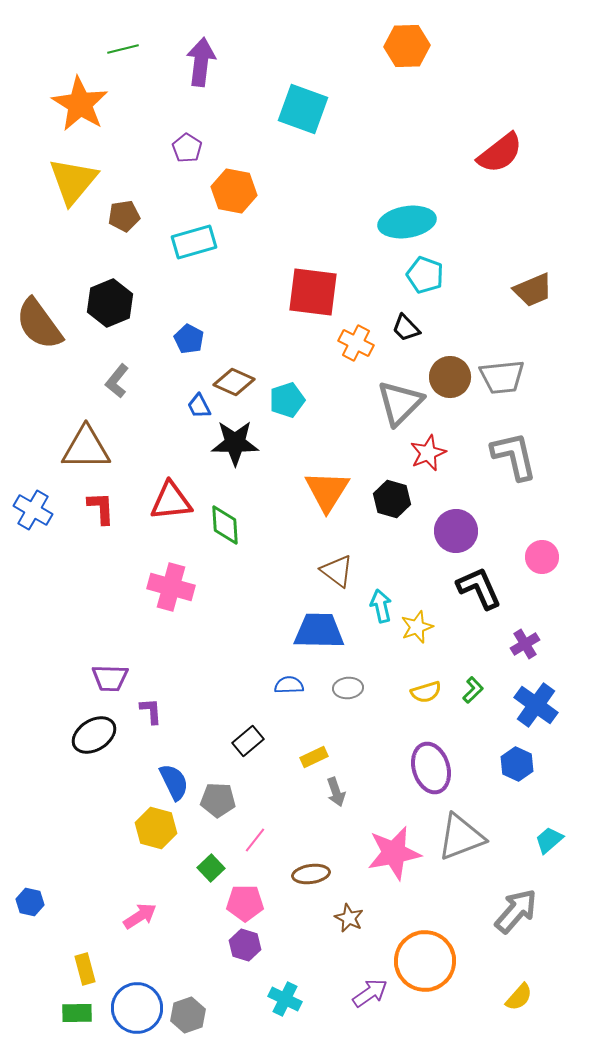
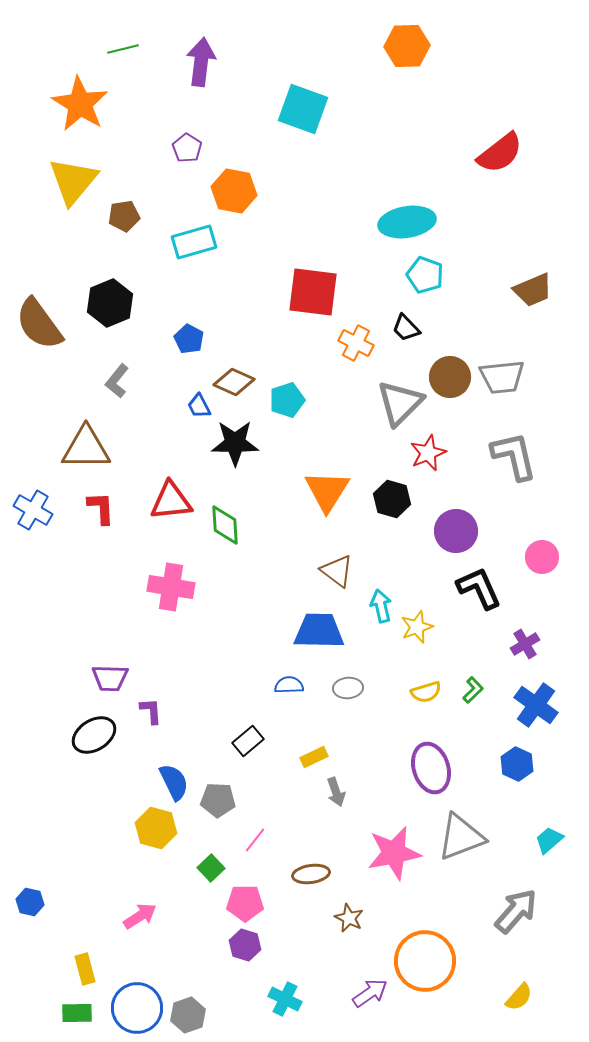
pink cross at (171, 587): rotated 6 degrees counterclockwise
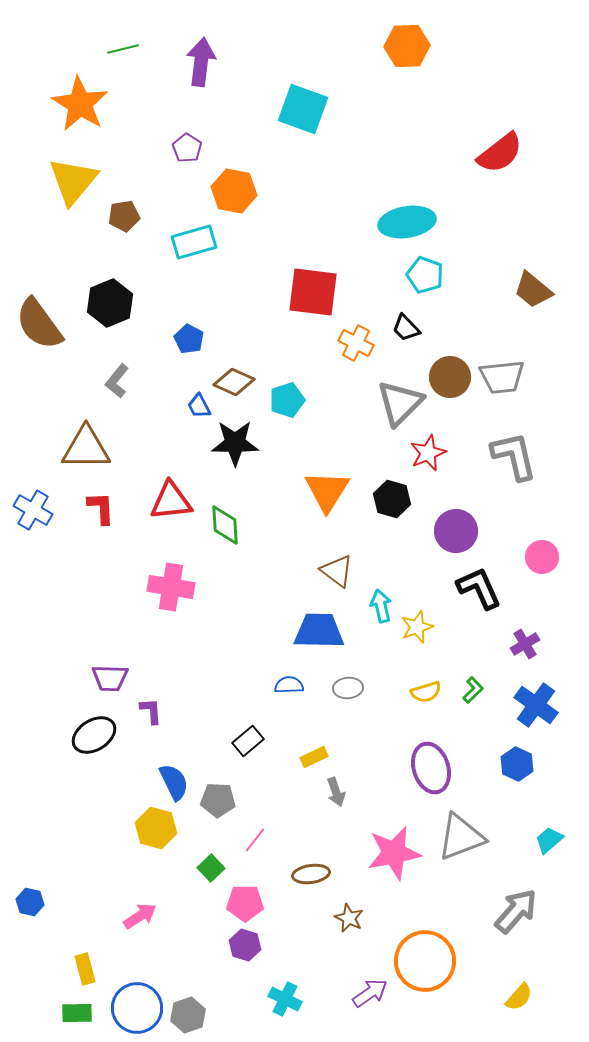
brown trapezoid at (533, 290): rotated 63 degrees clockwise
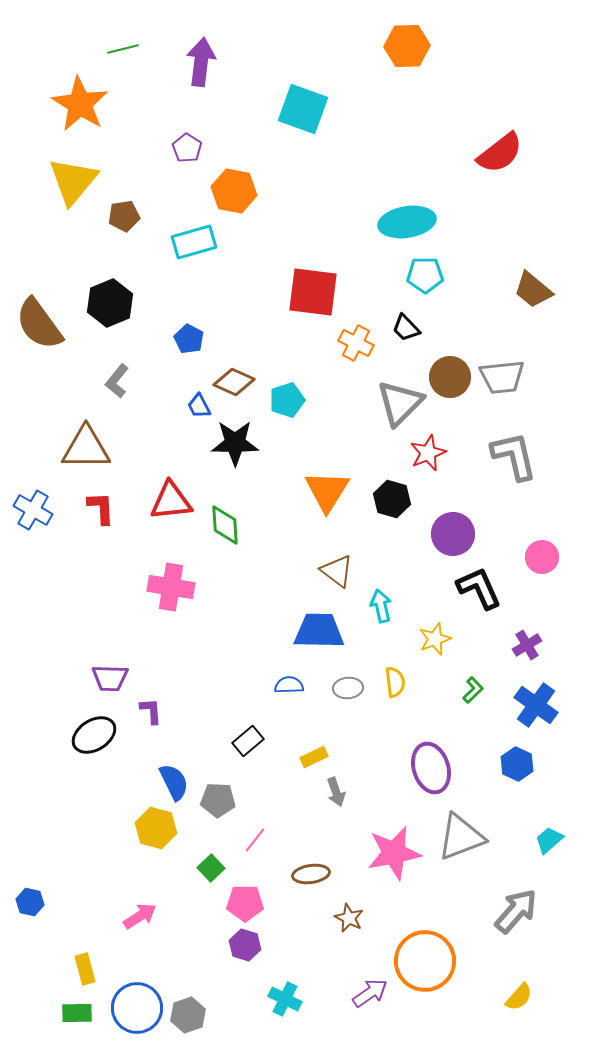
cyan pentagon at (425, 275): rotated 21 degrees counterclockwise
purple circle at (456, 531): moved 3 px left, 3 px down
yellow star at (417, 627): moved 18 px right, 12 px down
purple cross at (525, 644): moved 2 px right, 1 px down
yellow semicircle at (426, 692): moved 31 px left, 10 px up; rotated 80 degrees counterclockwise
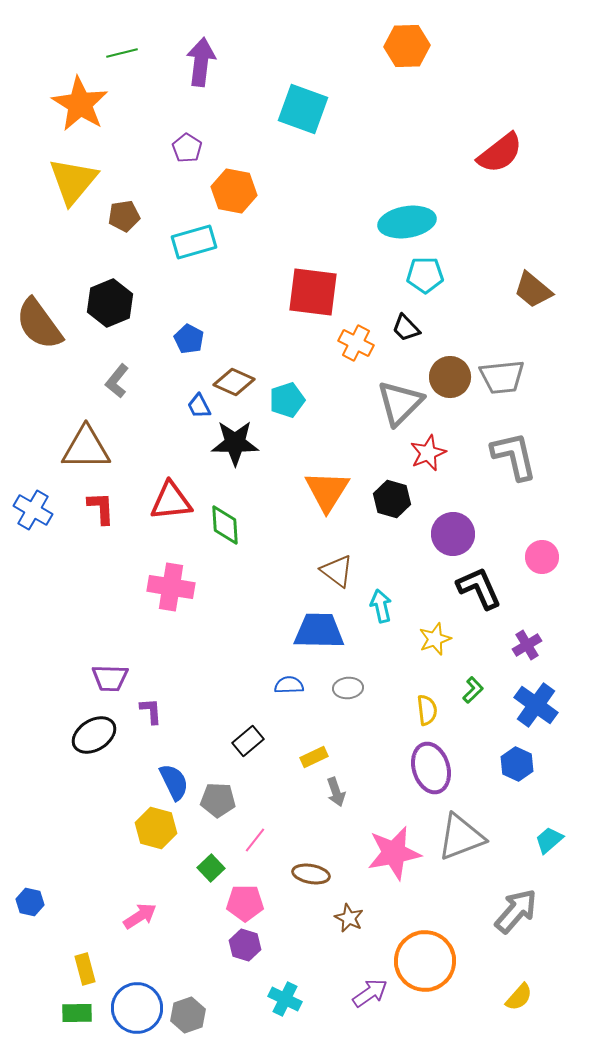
green line at (123, 49): moved 1 px left, 4 px down
yellow semicircle at (395, 682): moved 32 px right, 28 px down
brown ellipse at (311, 874): rotated 18 degrees clockwise
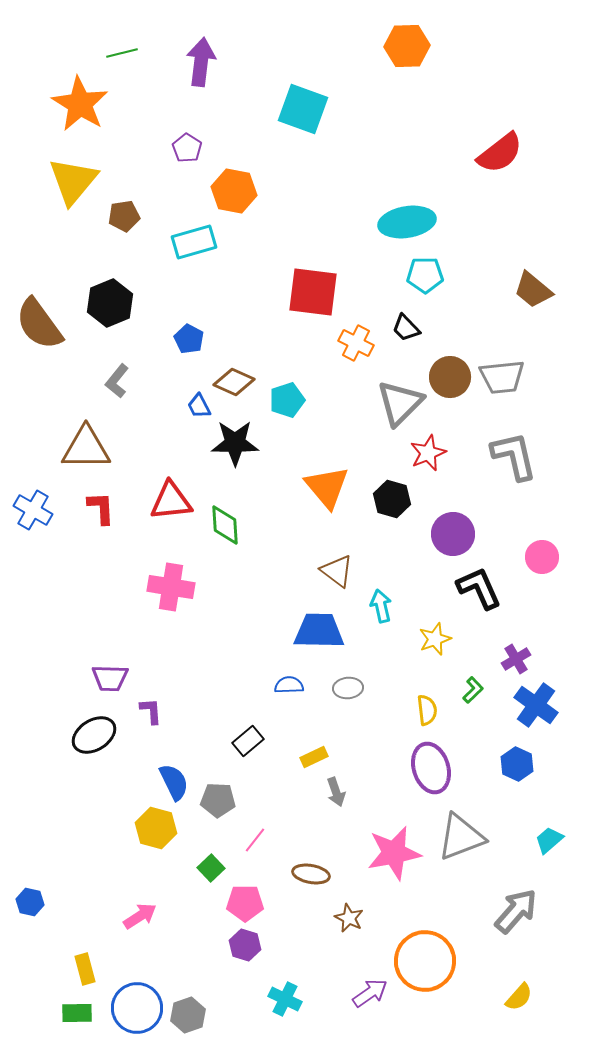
orange triangle at (327, 491): moved 4 px up; rotated 12 degrees counterclockwise
purple cross at (527, 645): moved 11 px left, 14 px down
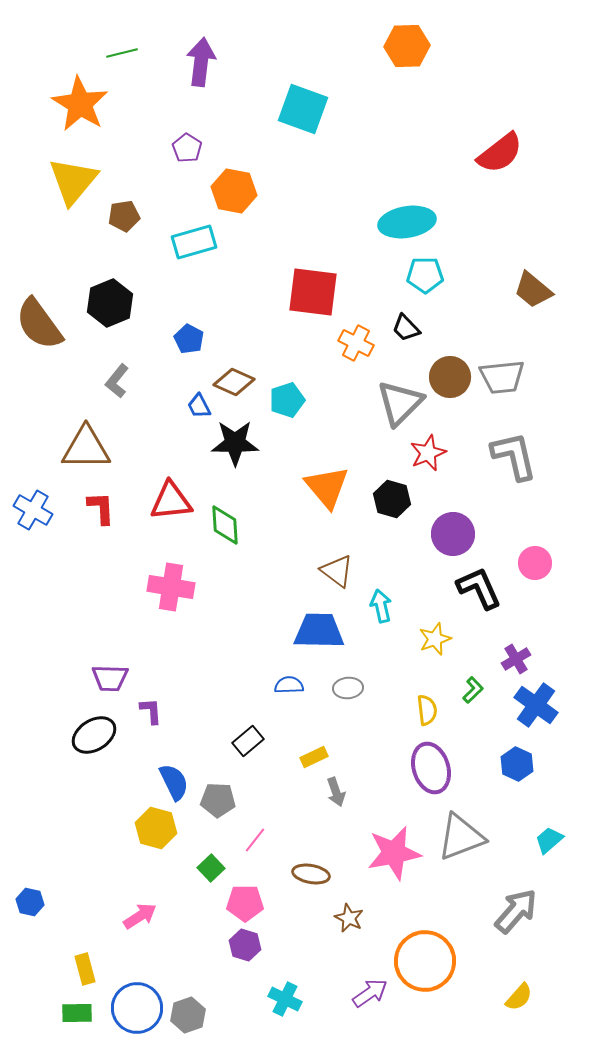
pink circle at (542, 557): moved 7 px left, 6 px down
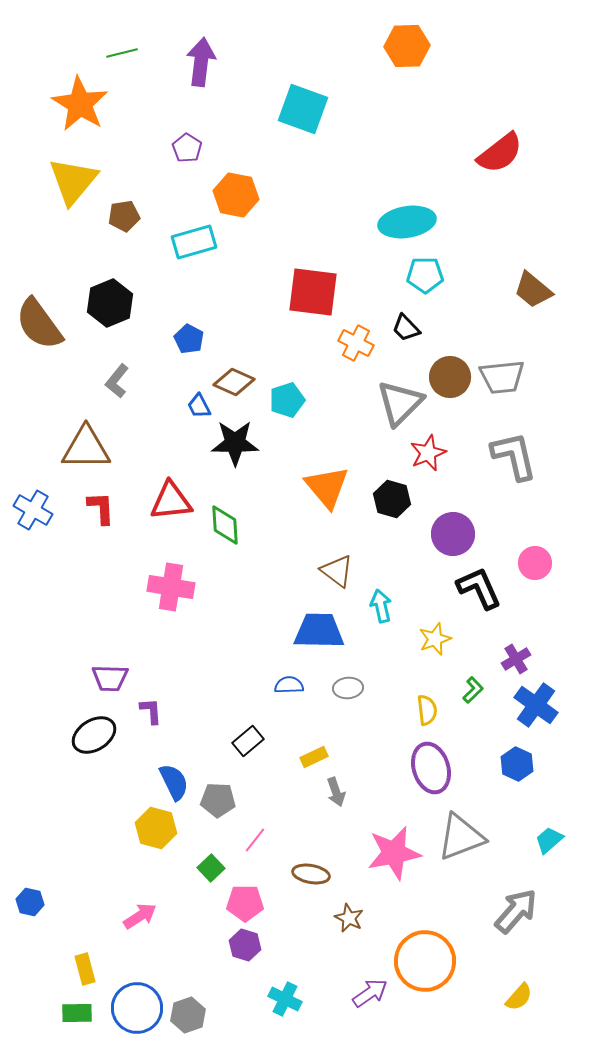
orange hexagon at (234, 191): moved 2 px right, 4 px down
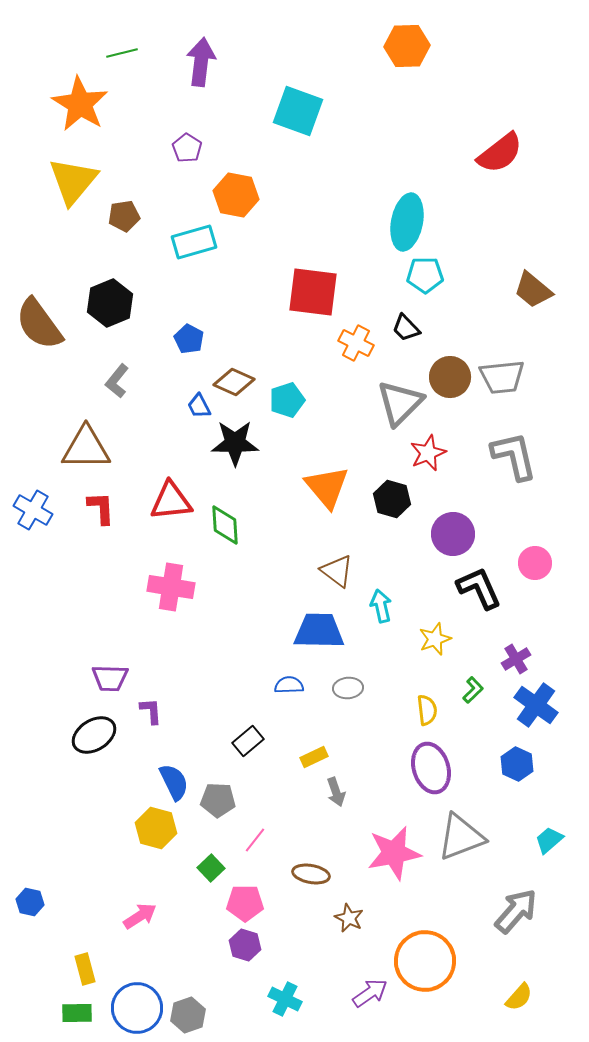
cyan square at (303, 109): moved 5 px left, 2 px down
cyan ellipse at (407, 222): rotated 70 degrees counterclockwise
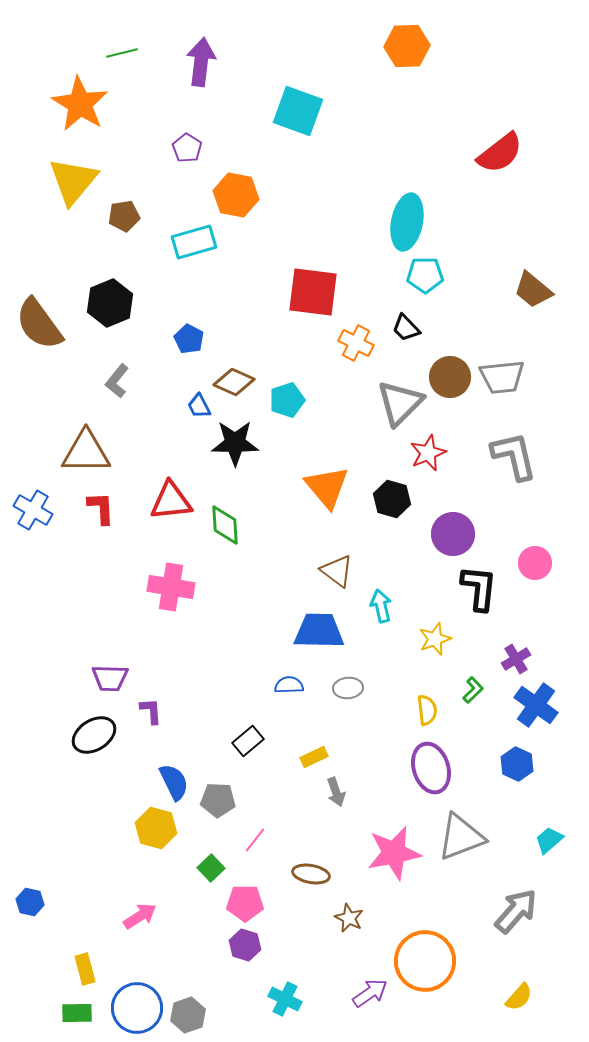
brown triangle at (86, 448): moved 4 px down
black L-shape at (479, 588): rotated 30 degrees clockwise
